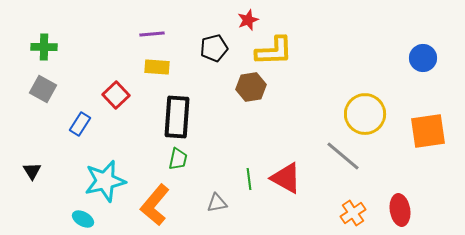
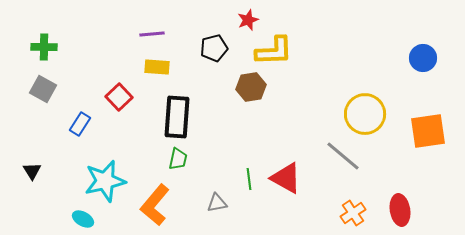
red square: moved 3 px right, 2 px down
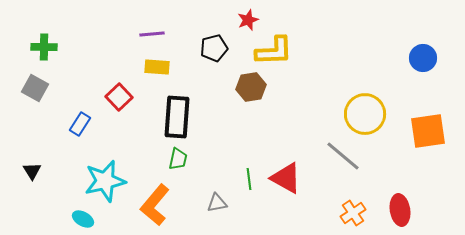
gray square: moved 8 px left, 1 px up
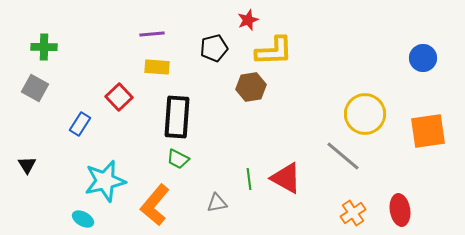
green trapezoid: rotated 105 degrees clockwise
black triangle: moved 5 px left, 6 px up
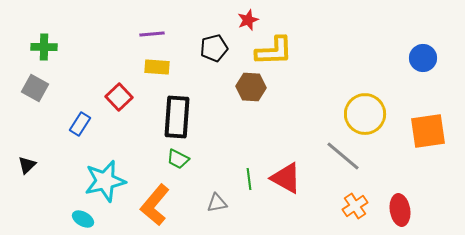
brown hexagon: rotated 12 degrees clockwise
black triangle: rotated 18 degrees clockwise
orange cross: moved 2 px right, 7 px up
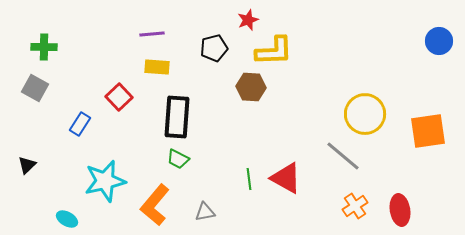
blue circle: moved 16 px right, 17 px up
gray triangle: moved 12 px left, 9 px down
cyan ellipse: moved 16 px left
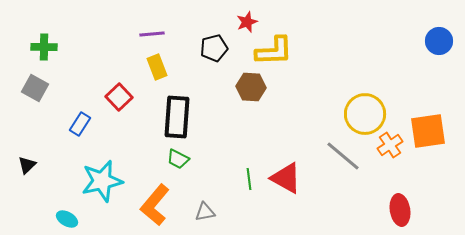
red star: moved 1 px left, 2 px down
yellow rectangle: rotated 65 degrees clockwise
cyan star: moved 3 px left
orange cross: moved 35 px right, 61 px up
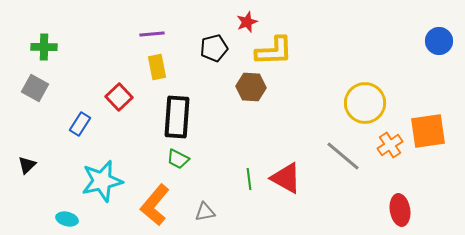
yellow rectangle: rotated 10 degrees clockwise
yellow circle: moved 11 px up
cyan ellipse: rotated 15 degrees counterclockwise
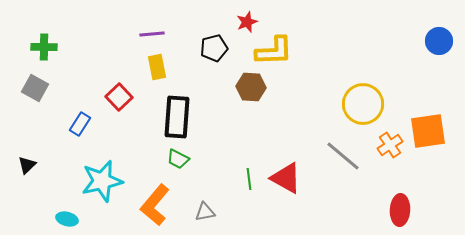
yellow circle: moved 2 px left, 1 px down
red ellipse: rotated 12 degrees clockwise
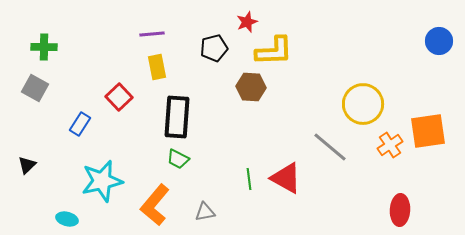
gray line: moved 13 px left, 9 px up
